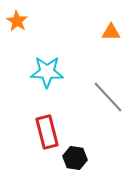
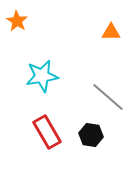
cyan star: moved 5 px left, 4 px down; rotated 12 degrees counterclockwise
gray line: rotated 6 degrees counterclockwise
red rectangle: rotated 16 degrees counterclockwise
black hexagon: moved 16 px right, 23 px up
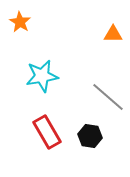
orange star: moved 3 px right, 1 px down
orange triangle: moved 2 px right, 2 px down
black hexagon: moved 1 px left, 1 px down
